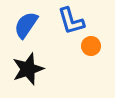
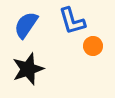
blue L-shape: moved 1 px right
orange circle: moved 2 px right
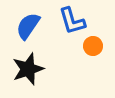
blue semicircle: moved 2 px right, 1 px down
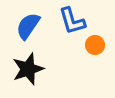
orange circle: moved 2 px right, 1 px up
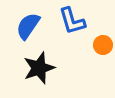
orange circle: moved 8 px right
black star: moved 11 px right, 1 px up
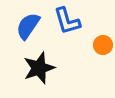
blue L-shape: moved 5 px left
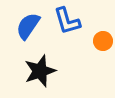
orange circle: moved 4 px up
black star: moved 1 px right, 3 px down
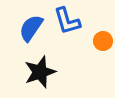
blue semicircle: moved 3 px right, 2 px down
black star: moved 1 px down
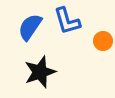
blue semicircle: moved 1 px left, 1 px up
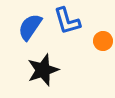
black star: moved 3 px right, 2 px up
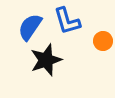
black star: moved 3 px right, 10 px up
